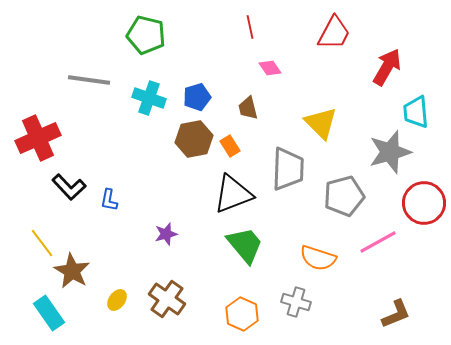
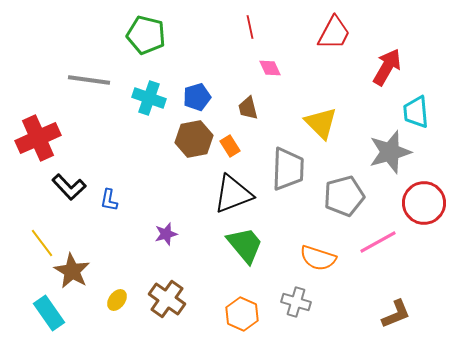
pink diamond: rotated 10 degrees clockwise
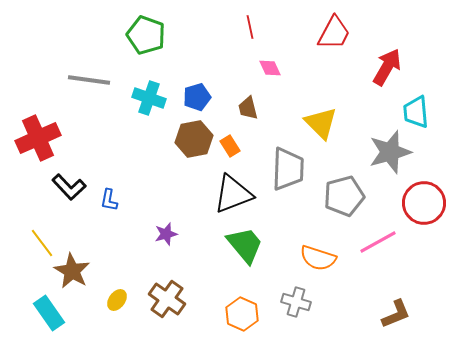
green pentagon: rotated 6 degrees clockwise
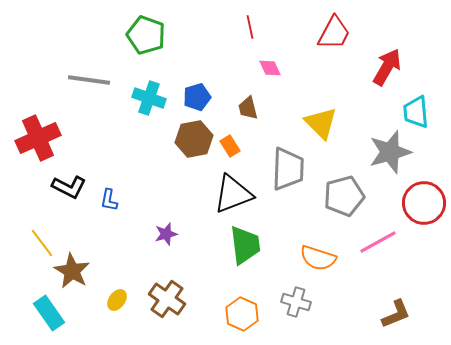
black L-shape: rotated 20 degrees counterclockwise
green trapezoid: rotated 33 degrees clockwise
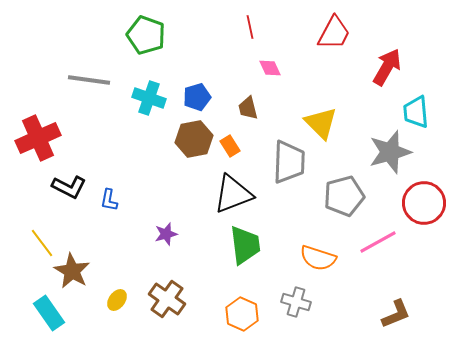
gray trapezoid: moved 1 px right, 7 px up
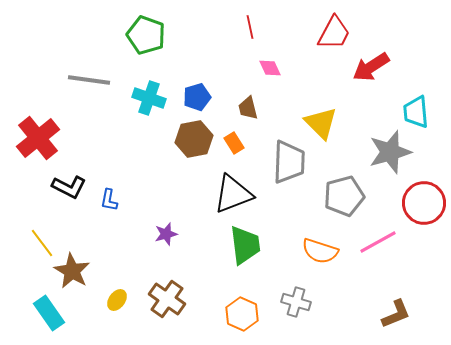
red arrow: moved 16 px left; rotated 153 degrees counterclockwise
red cross: rotated 15 degrees counterclockwise
orange rectangle: moved 4 px right, 3 px up
orange semicircle: moved 2 px right, 7 px up
